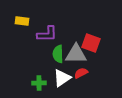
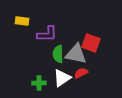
gray triangle: rotated 10 degrees clockwise
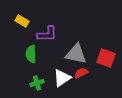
yellow rectangle: rotated 24 degrees clockwise
red square: moved 15 px right, 15 px down
green semicircle: moved 27 px left
green cross: moved 2 px left; rotated 16 degrees counterclockwise
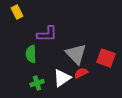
yellow rectangle: moved 5 px left, 9 px up; rotated 32 degrees clockwise
gray triangle: rotated 35 degrees clockwise
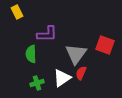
gray triangle: rotated 20 degrees clockwise
red square: moved 1 px left, 13 px up
red semicircle: rotated 40 degrees counterclockwise
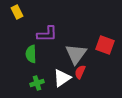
red semicircle: moved 1 px left, 1 px up
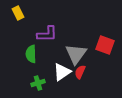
yellow rectangle: moved 1 px right, 1 px down
white triangle: moved 6 px up
green cross: moved 1 px right
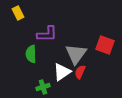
green cross: moved 5 px right, 4 px down
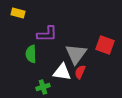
yellow rectangle: rotated 48 degrees counterclockwise
white triangle: rotated 42 degrees clockwise
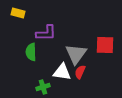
purple L-shape: moved 1 px left, 1 px up
red square: rotated 18 degrees counterclockwise
green semicircle: moved 2 px up
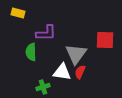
red square: moved 5 px up
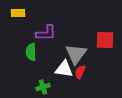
yellow rectangle: rotated 16 degrees counterclockwise
white triangle: moved 2 px right, 3 px up
